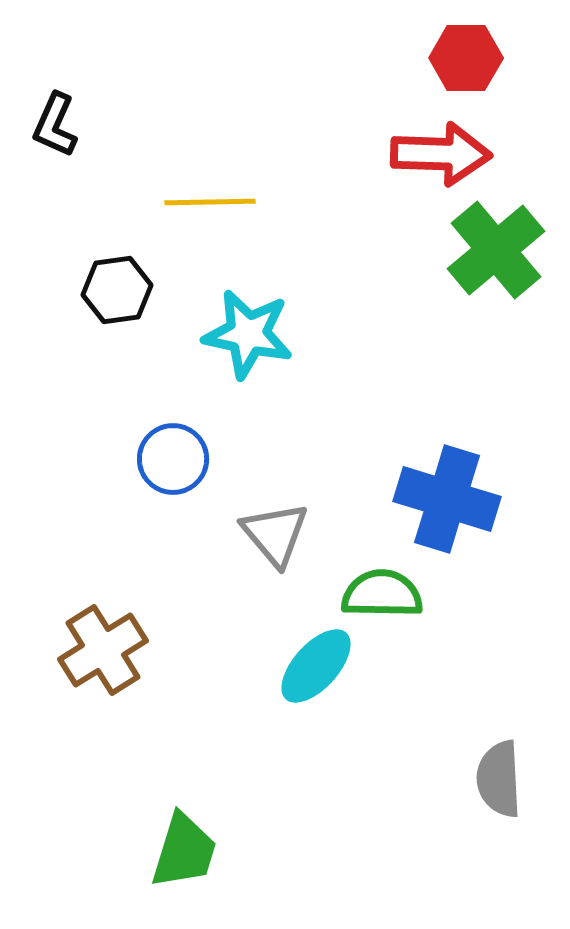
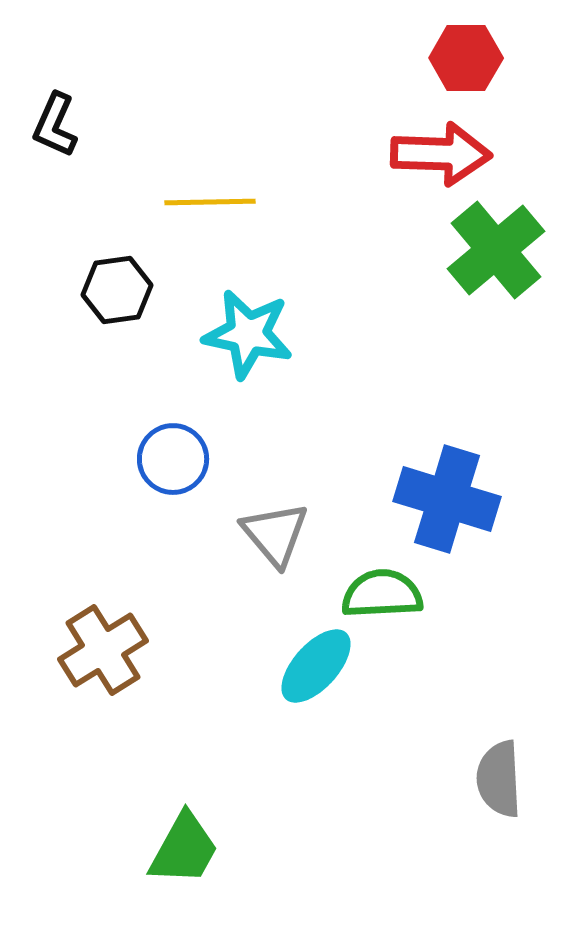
green semicircle: rotated 4 degrees counterclockwise
green trapezoid: moved 2 px up; rotated 12 degrees clockwise
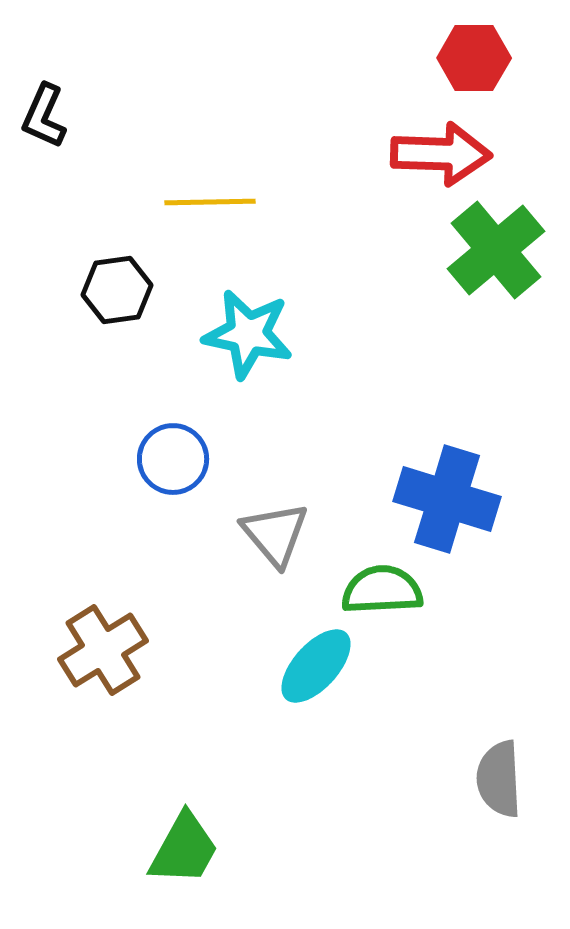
red hexagon: moved 8 px right
black L-shape: moved 11 px left, 9 px up
green semicircle: moved 4 px up
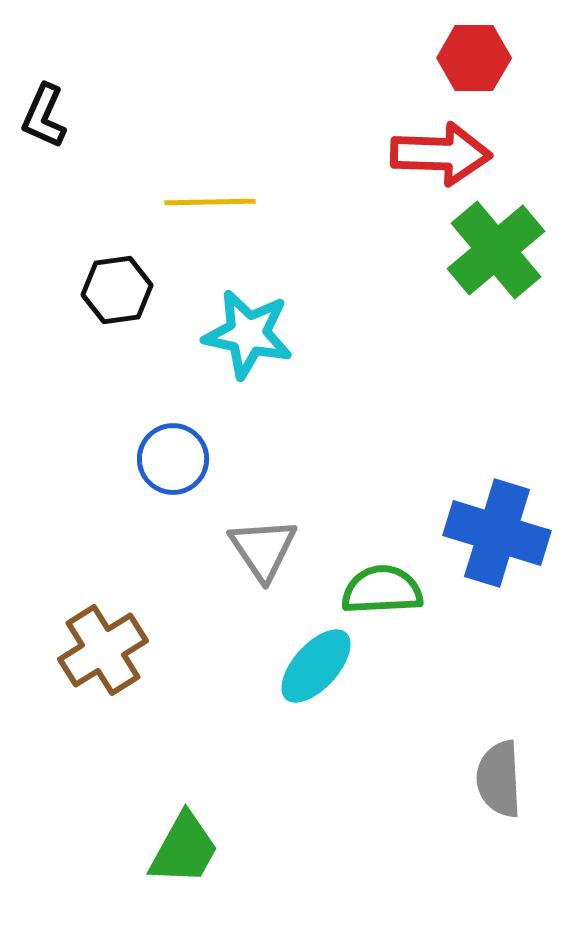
blue cross: moved 50 px right, 34 px down
gray triangle: moved 12 px left, 15 px down; rotated 6 degrees clockwise
